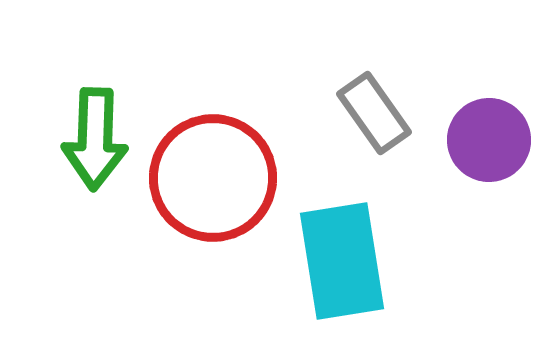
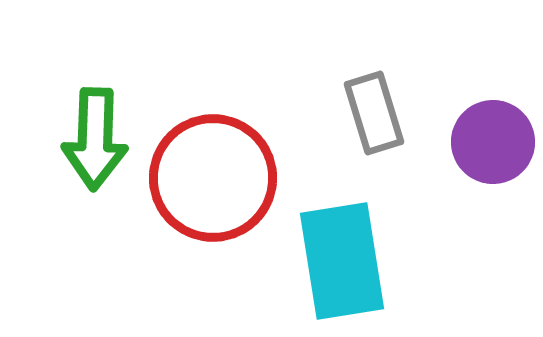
gray rectangle: rotated 18 degrees clockwise
purple circle: moved 4 px right, 2 px down
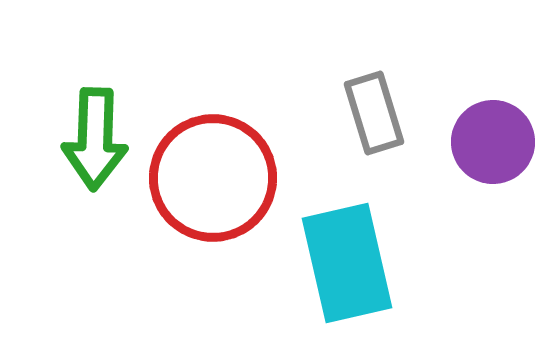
cyan rectangle: moved 5 px right, 2 px down; rotated 4 degrees counterclockwise
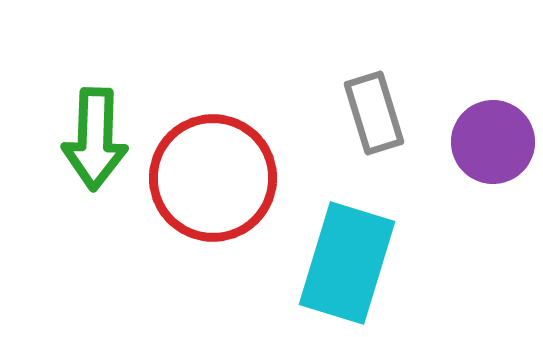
cyan rectangle: rotated 30 degrees clockwise
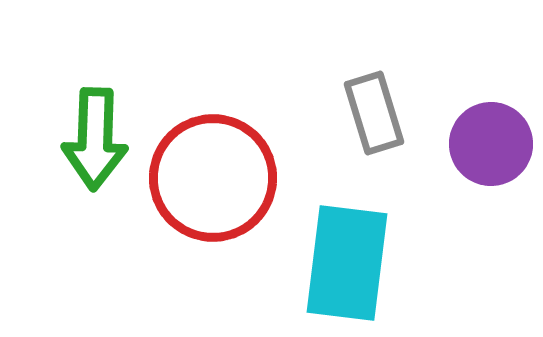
purple circle: moved 2 px left, 2 px down
cyan rectangle: rotated 10 degrees counterclockwise
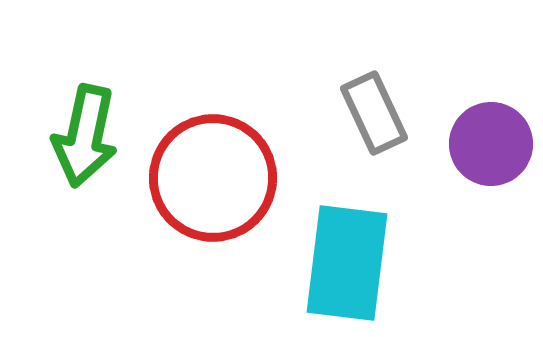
gray rectangle: rotated 8 degrees counterclockwise
green arrow: moved 10 px left, 3 px up; rotated 10 degrees clockwise
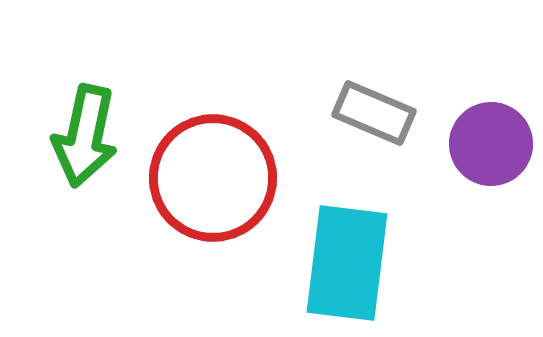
gray rectangle: rotated 42 degrees counterclockwise
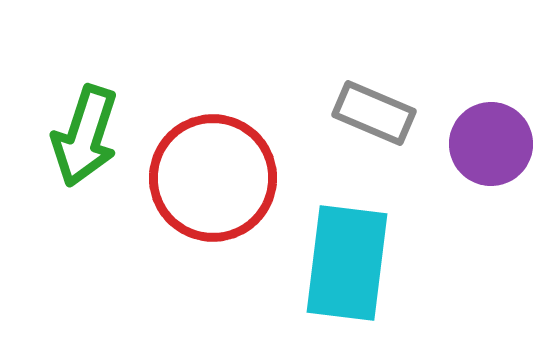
green arrow: rotated 6 degrees clockwise
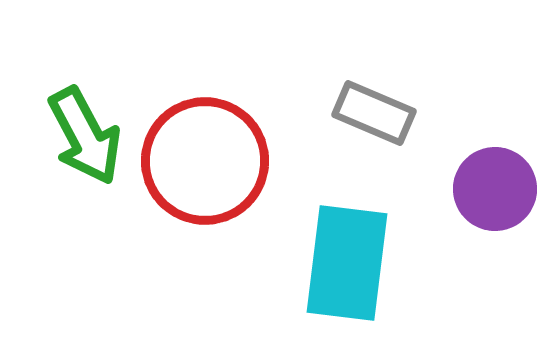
green arrow: rotated 46 degrees counterclockwise
purple circle: moved 4 px right, 45 px down
red circle: moved 8 px left, 17 px up
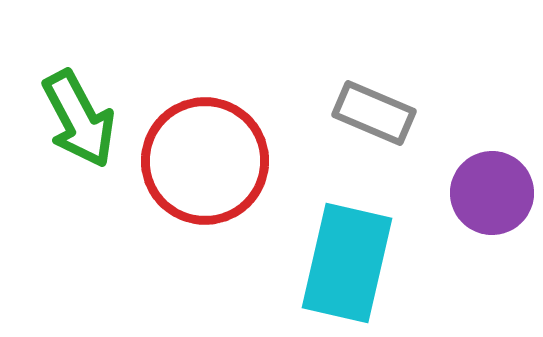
green arrow: moved 6 px left, 17 px up
purple circle: moved 3 px left, 4 px down
cyan rectangle: rotated 6 degrees clockwise
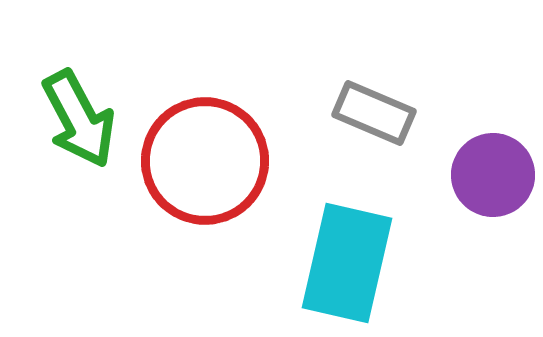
purple circle: moved 1 px right, 18 px up
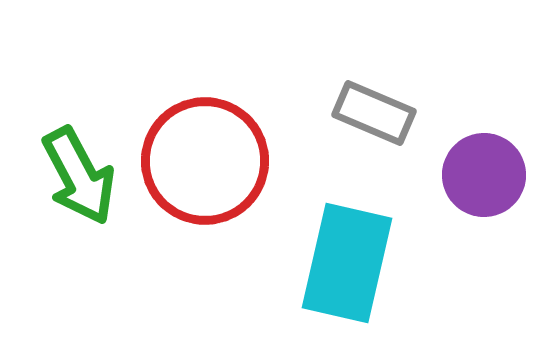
green arrow: moved 57 px down
purple circle: moved 9 px left
